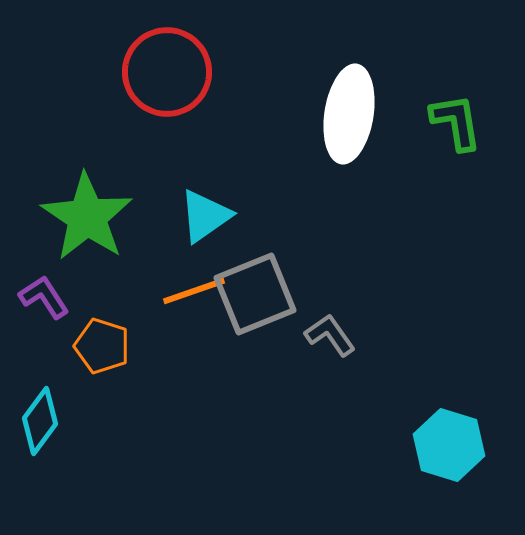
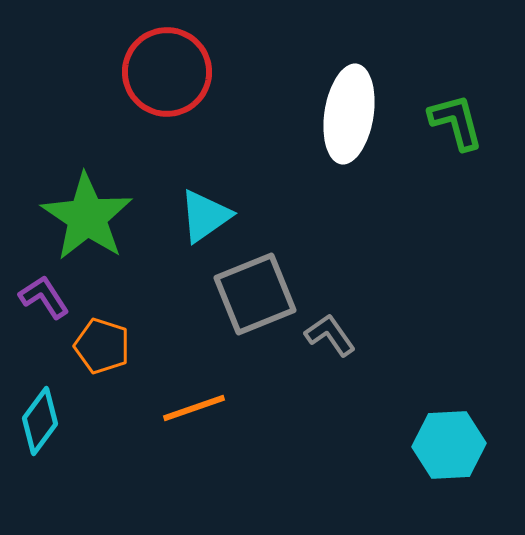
green L-shape: rotated 6 degrees counterclockwise
orange line: moved 117 px down
cyan hexagon: rotated 20 degrees counterclockwise
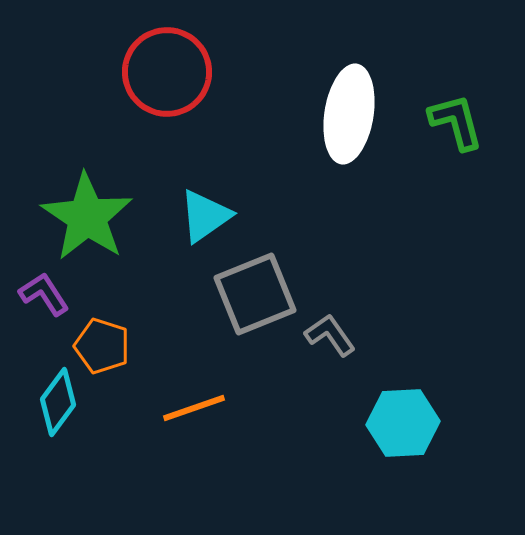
purple L-shape: moved 3 px up
cyan diamond: moved 18 px right, 19 px up
cyan hexagon: moved 46 px left, 22 px up
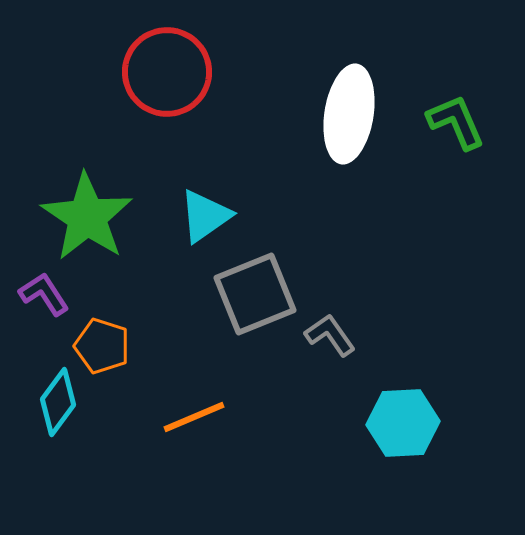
green L-shape: rotated 8 degrees counterclockwise
orange line: moved 9 px down; rotated 4 degrees counterclockwise
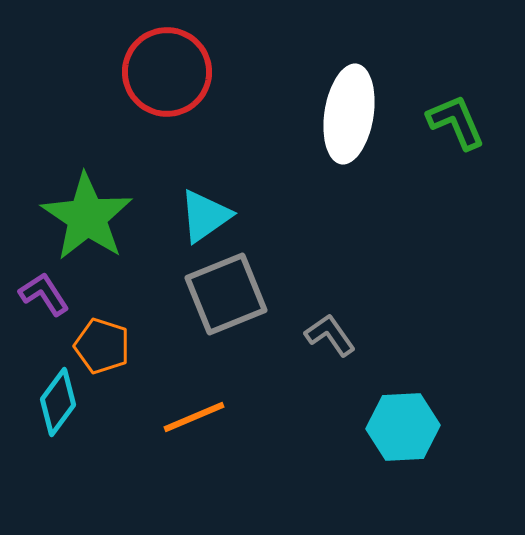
gray square: moved 29 px left
cyan hexagon: moved 4 px down
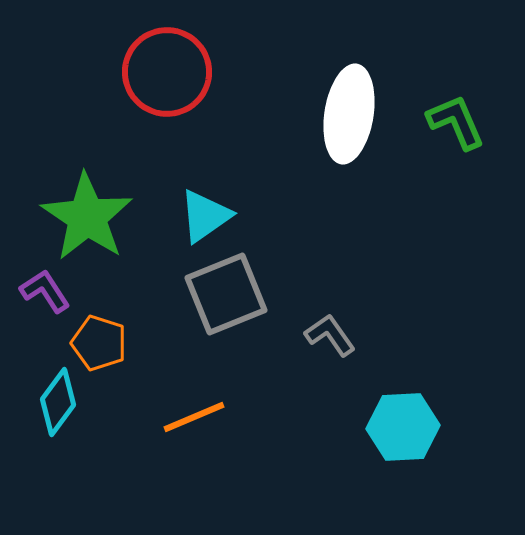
purple L-shape: moved 1 px right, 3 px up
orange pentagon: moved 3 px left, 3 px up
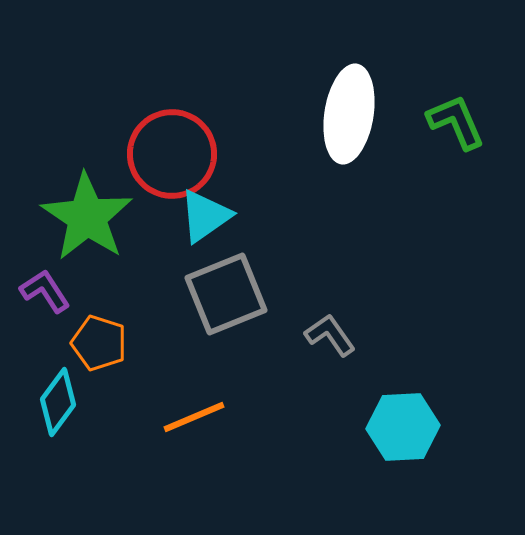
red circle: moved 5 px right, 82 px down
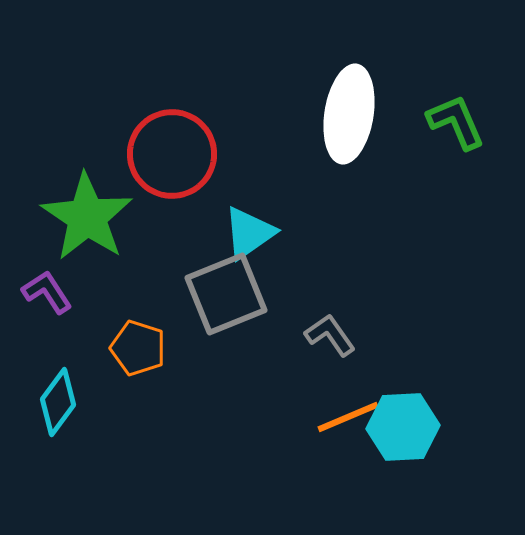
cyan triangle: moved 44 px right, 17 px down
purple L-shape: moved 2 px right, 1 px down
orange pentagon: moved 39 px right, 5 px down
orange line: moved 154 px right
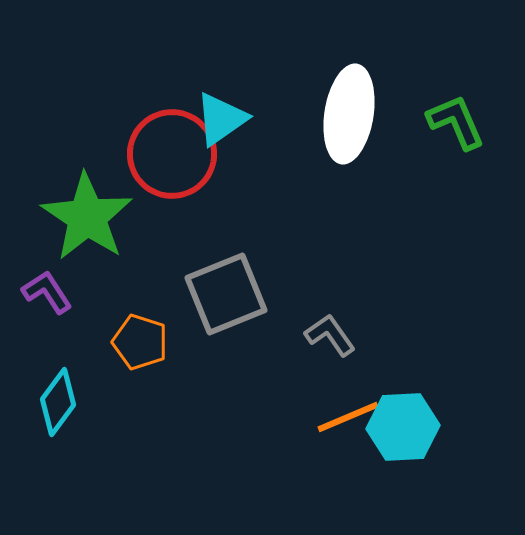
cyan triangle: moved 28 px left, 114 px up
orange pentagon: moved 2 px right, 6 px up
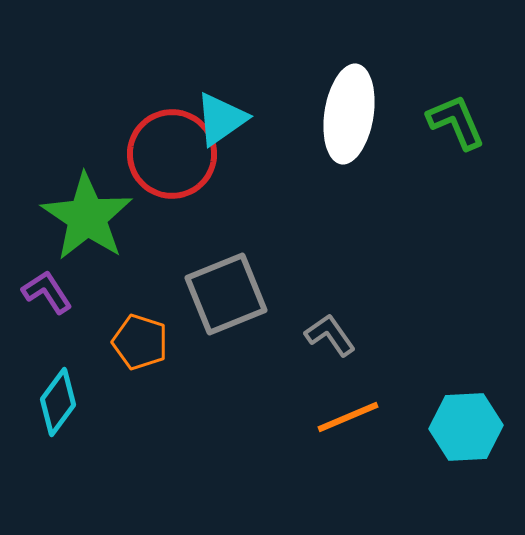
cyan hexagon: moved 63 px right
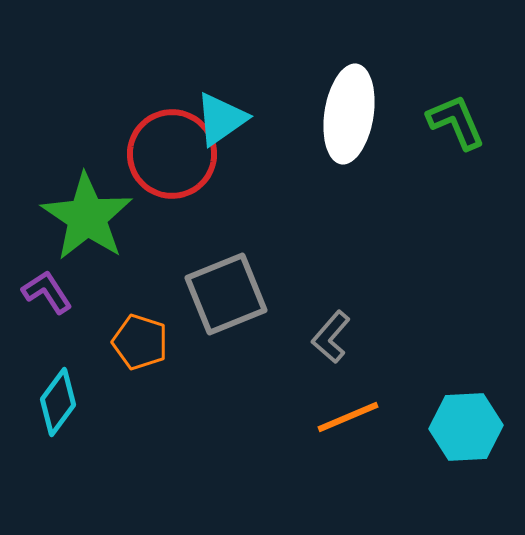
gray L-shape: moved 1 px right, 2 px down; rotated 104 degrees counterclockwise
